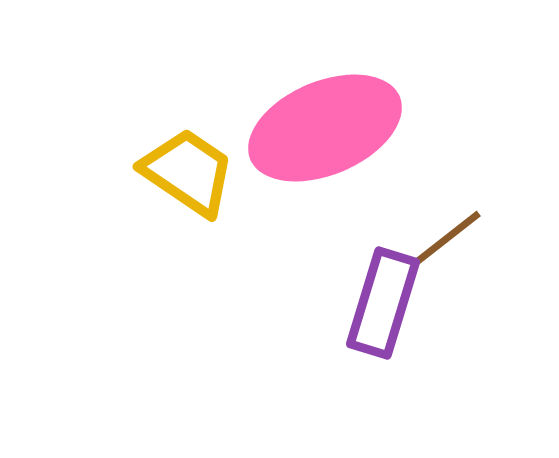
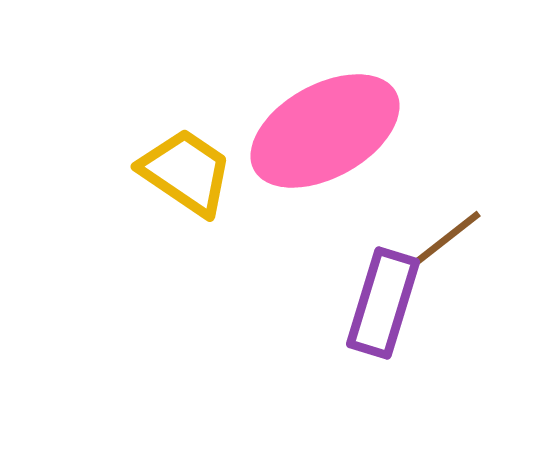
pink ellipse: moved 3 px down; rotated 6 degrees counterclockwise
yellow trapezoid: moved 2 px left
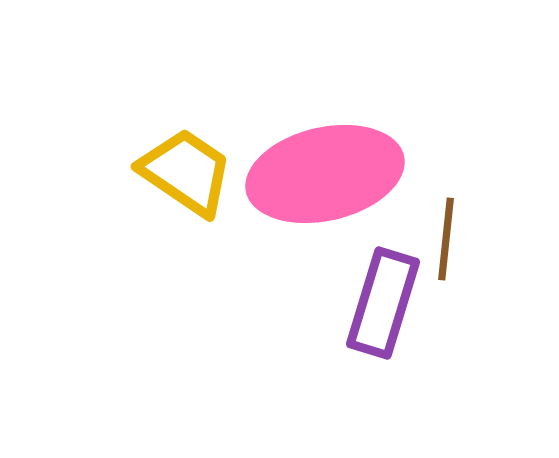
pink ellipse: moved 43 px down; rotated 16 degrees clockwise
brown line: rotated 46 degrees counterclockwise
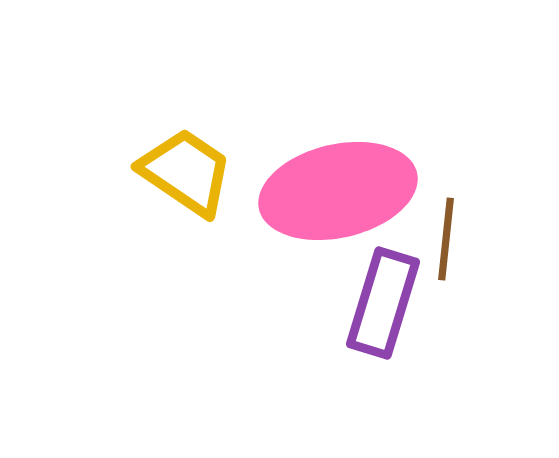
pink ellipse: moved 13 px right, 17 px down
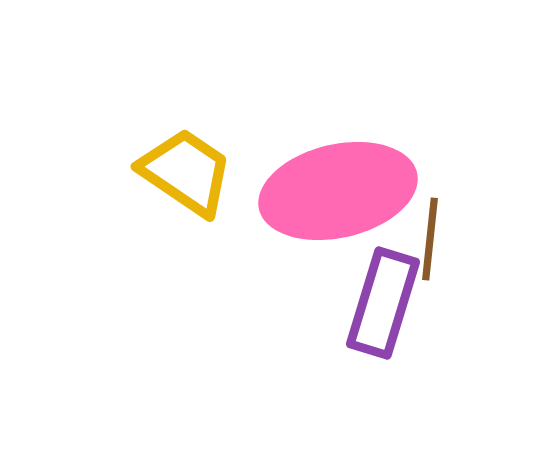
brown line: moved 16 px left
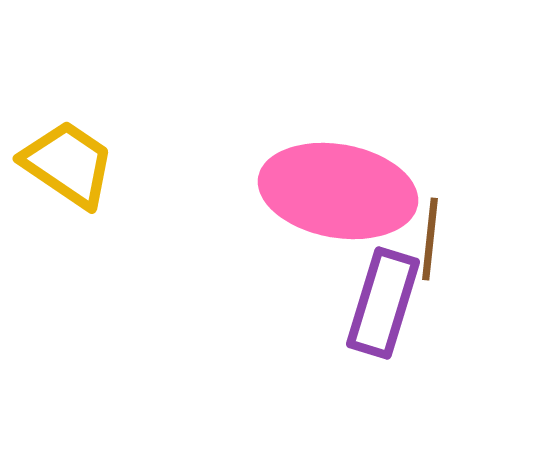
yellow trapezoid: moved 118 px left, 8 px up
pink ellipse: rotated 23 degrees clockwise
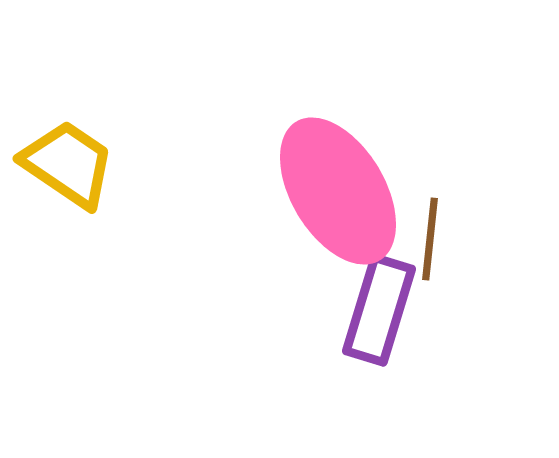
pink ellipse: rotated 49 degrees clockwise
purple rectangle: moved 4 px left, 7 px down
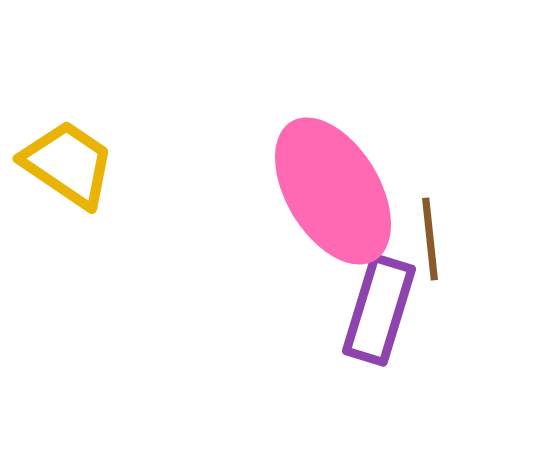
pink ellipse: moved 5 px left
brown line: rotated 12 degrees counterclockwise
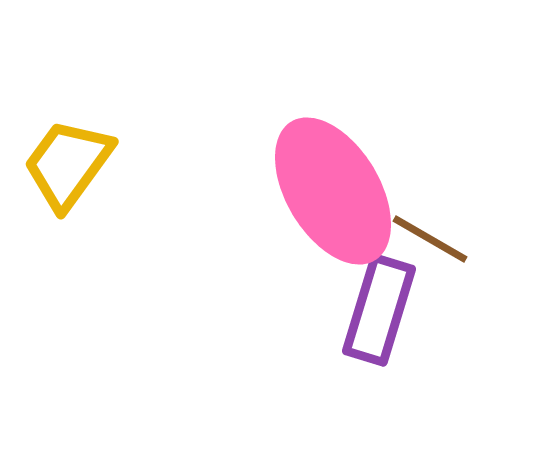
yellow trapezoid: rotated 88 degrees counterclockwise
brown line: rotated 54 degrees counterclockwise
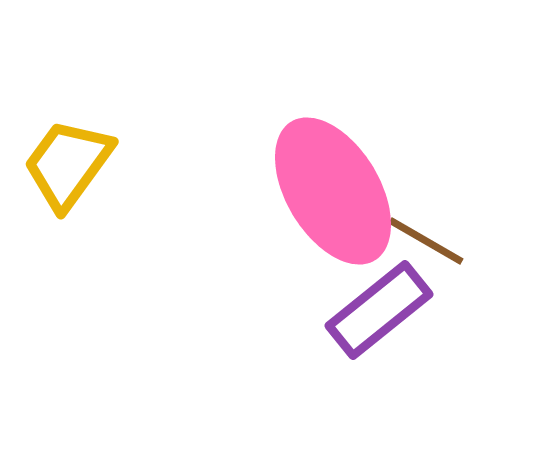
brown line: moved 4 px left, 2 px down
purple rectangle: rotated 34 degrees clockwise
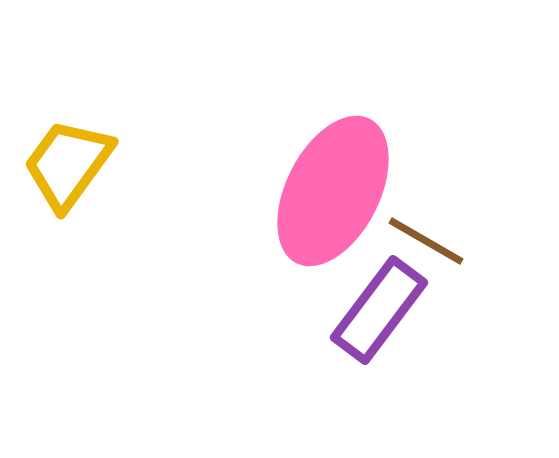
pink ellipse: rotated 58 degrees clockwise
purple rectangle: rotated 14 degrees counterclockwise
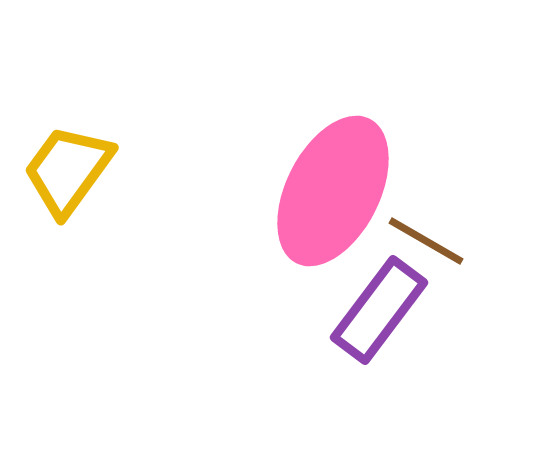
yellow trapezoid: moved 6 px down
